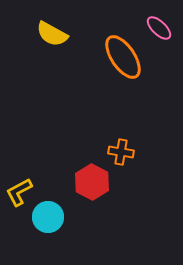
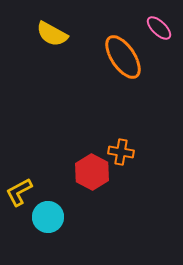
red hexagon: moved 10 px up
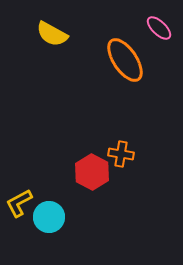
orange ellipse: moved 2 px right, 3 px down
orange cross: moved 2 px down
yellow L-shape: moved 11 px down
cyan circle: moved 1 px right
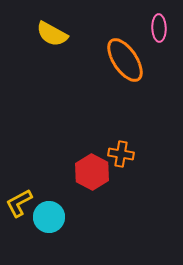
pink ellipse: rotated 44 degrees clockwise
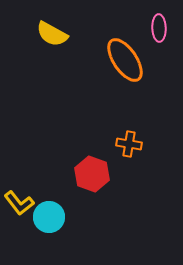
orange cross: moved 8 px right, 10 px up
red hexagon: moved 2 px down; rotated 8 degrees counterclockwise
yellow L-shape: rotated 100 degrees counterclockwise
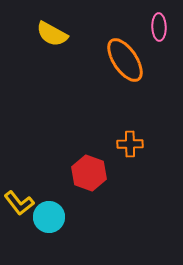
pink ellipse: moved 1 px up
orange cross: moved 1 px right; rotated 10 degrees counterclockwise
red hexagon: moved 3 px left, 1 px up
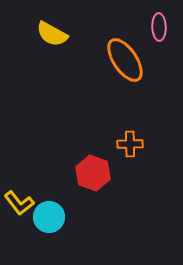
red hexagon: moved 4 px right
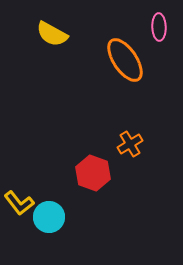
orange cross: rotated 30 degrees counterclockwise
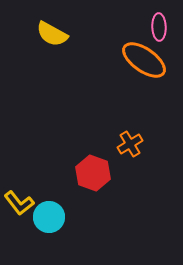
orange ellipse: moved 19 px right; rotated 21 degrees counterclockwise
